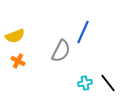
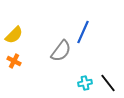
yellow semicircle: moved 1 px left, 1 px up; rotated 24 degrees counterclockwise
gray semicircle: rotated 10 degrees clockwise
orange cross: moved 4 px left
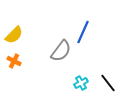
cyan cross: moved 4 px left; rotated 16 degrees counterclockwise
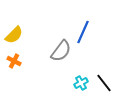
black line: moved 4 px left
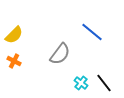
blue line: moved 9 px right; rotated 75 degrees counterclockwise
gray semicircle: moved 1 px left, 3 px down
cyan cross: rotated 24 degrees counterclockwise
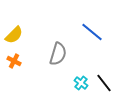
gray semicircle: moved 2 px left; rotated 20 degrees counterclockwise
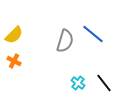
blue line: moved 1 px right, 2 px down
gray semicircle: moved 7 px right, 13 px up
cyan cross: moved 3 px left
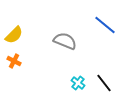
blue line: moved 12 px right, 9 px up
gray semicircle: rotated 85 degrees counterclockwise
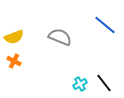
yellow semicircle: moved 2 px down; rotated 24 degrees clockwise
gray semicircle: moved 5 px left, 4 px up
cyan cross: moved 2 px right, 1 px down; rotated 24 degrees clockwise
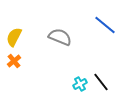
yellow semicircle: rotated 138 degrees clockwise
orange cross: rotated 24 degrees clockwise
black line: moved 3 px left, 1 px up
